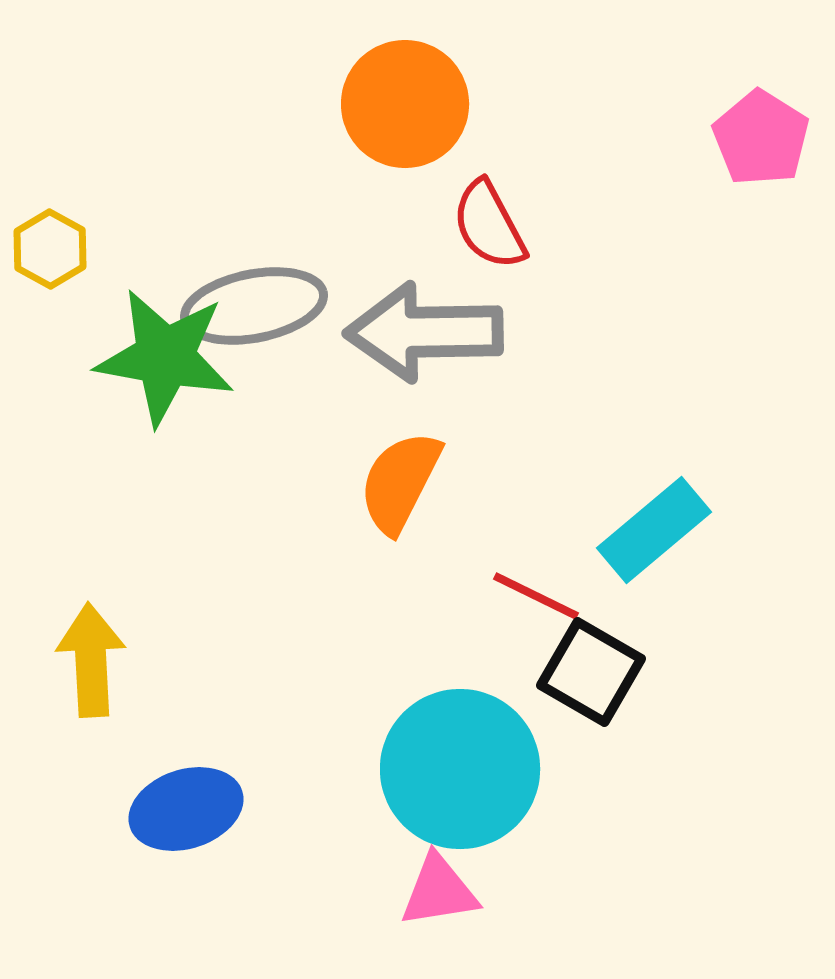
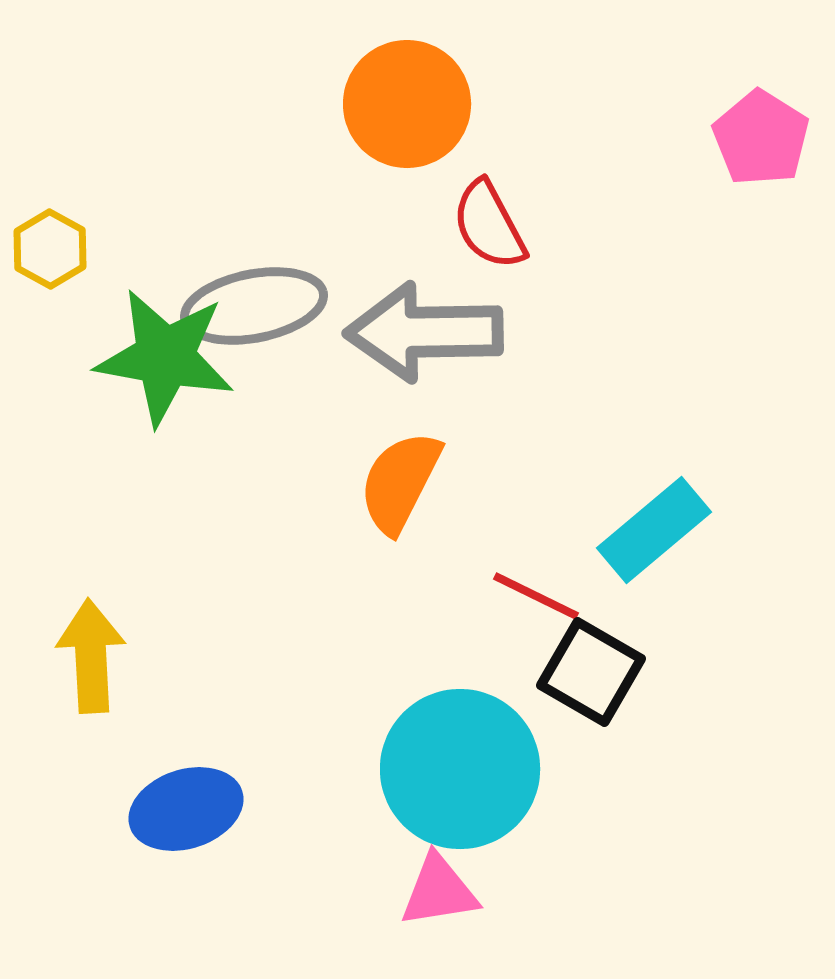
orange circle: moved 2 px right
yellow arrow: moved 4 px up
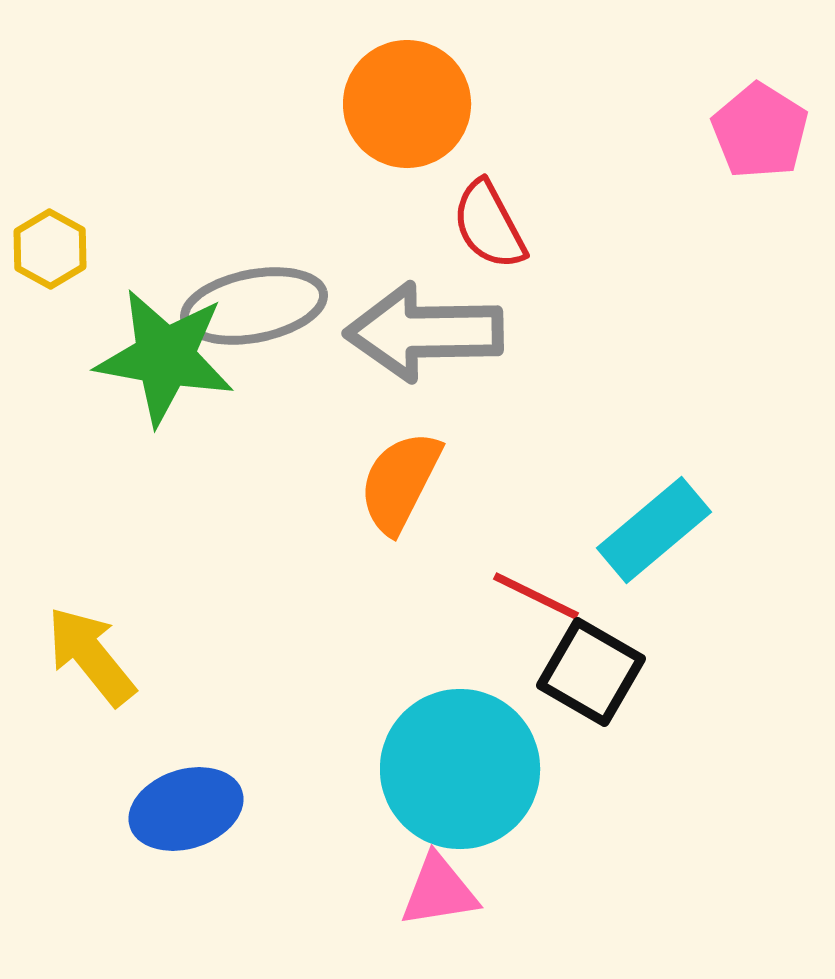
pink pentagon: moved 1 px left, 7 px up
yellow arrow: rotated 36 degrees counterclockwise
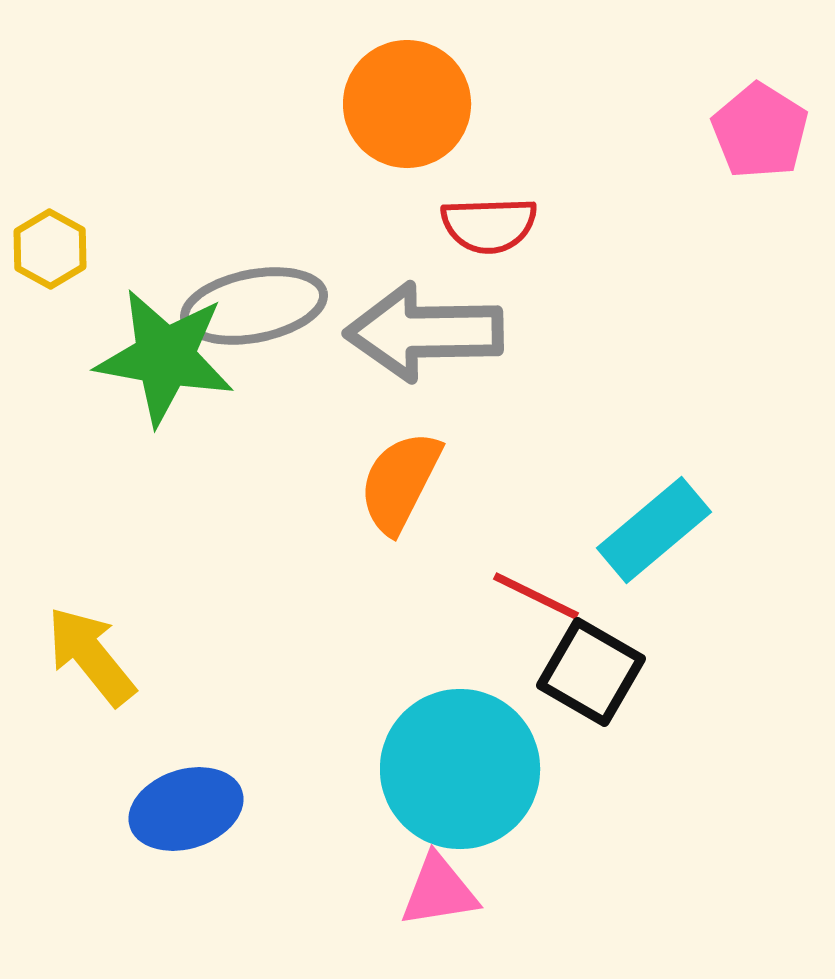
red semicircle: rotated 64 degrees counterclockwise
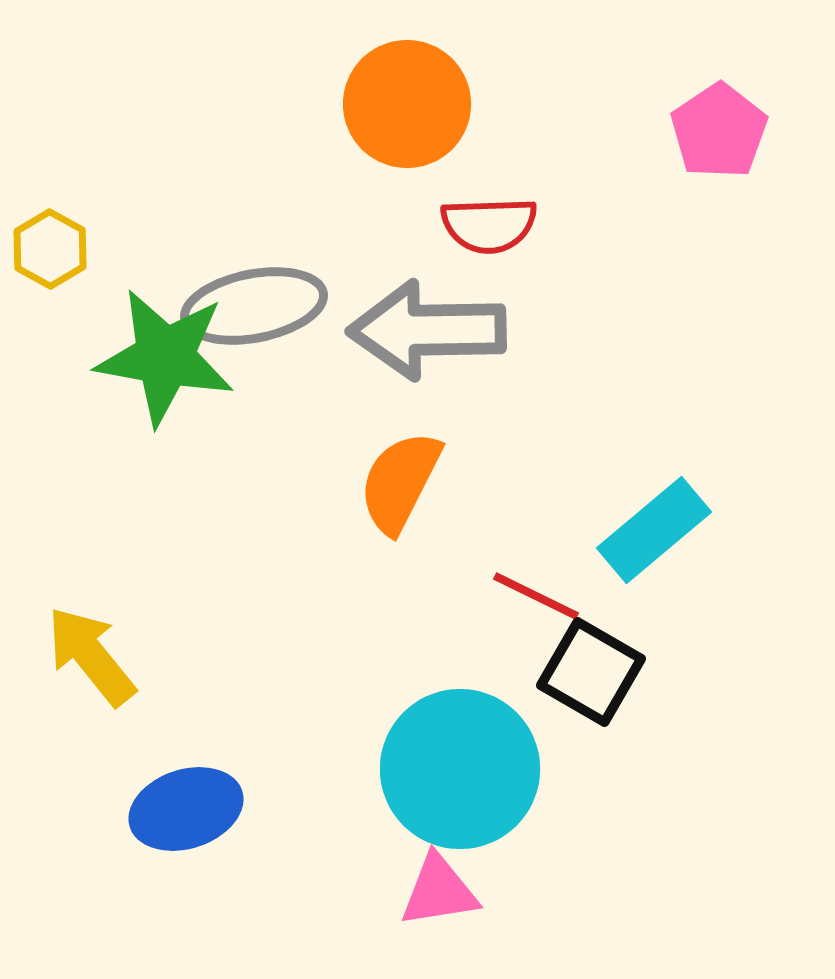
pink pentagon: moved 41 px left; rotated 6 degrees clockwise
gray arrow: moved 3 px right, 2 px up
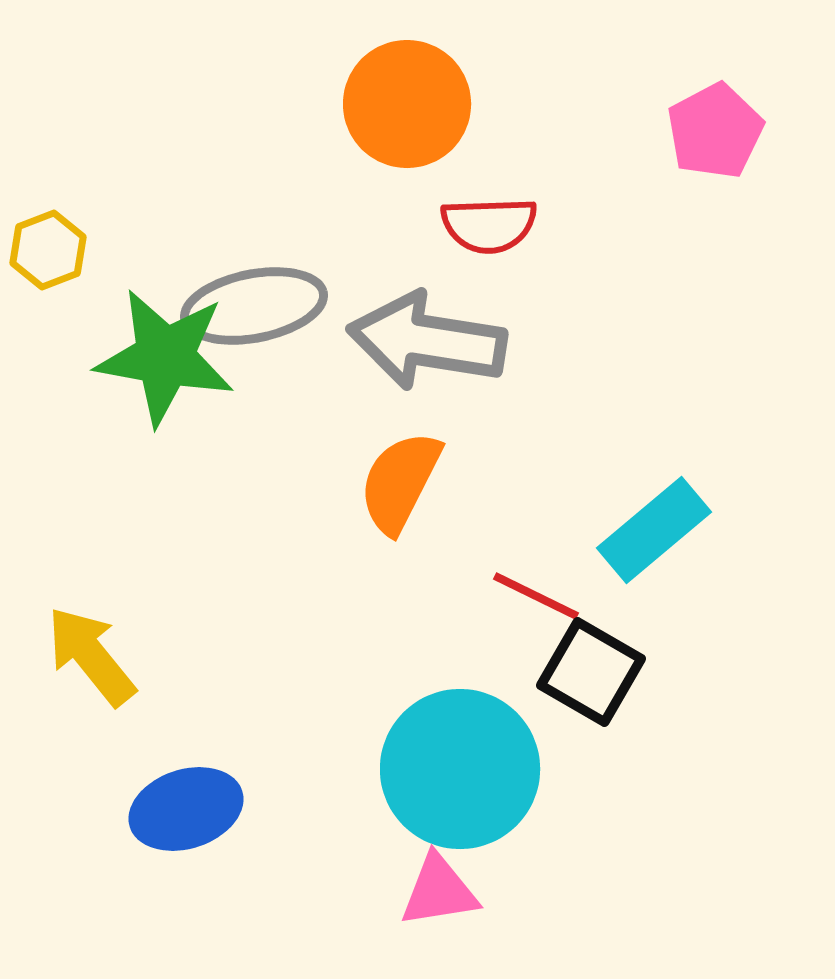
pink pentagon: moved 4 px left; rotated 6 degrees clockwise
yellow hexagon: moved 2 px left, 1 px down; rotated 10 degrees clockwise
gray arrow: moved 11 px down; rotated 10 degrees clockwise
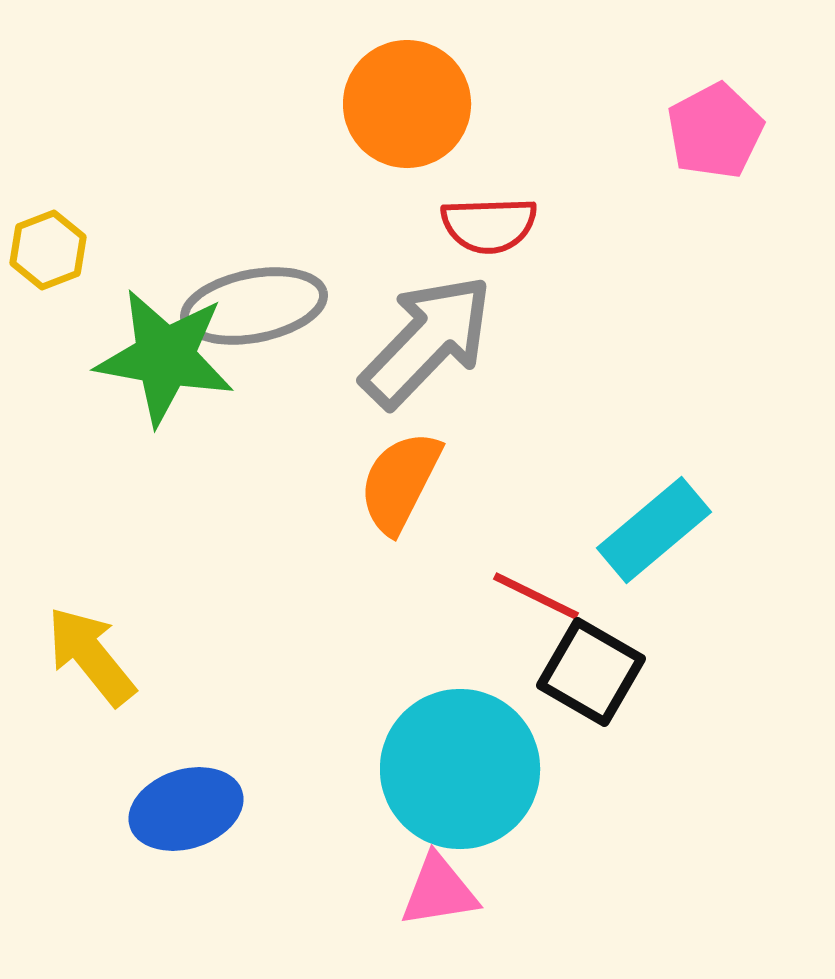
gray arrow: rotated 125 degrees clockwise
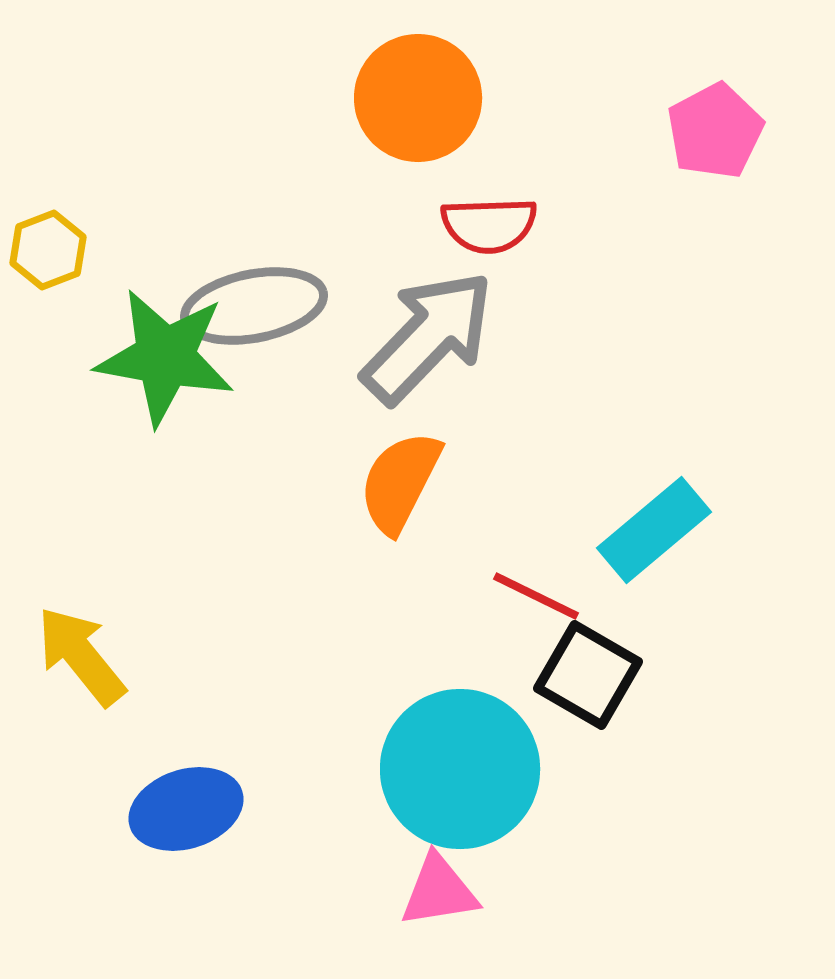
orange circle: moved 11 px right, 6 px up
gray arrow: moved 1 px right, 4 px up
yellow arrow: moved 10 px left
black square: moved 3 px left, 3 px down
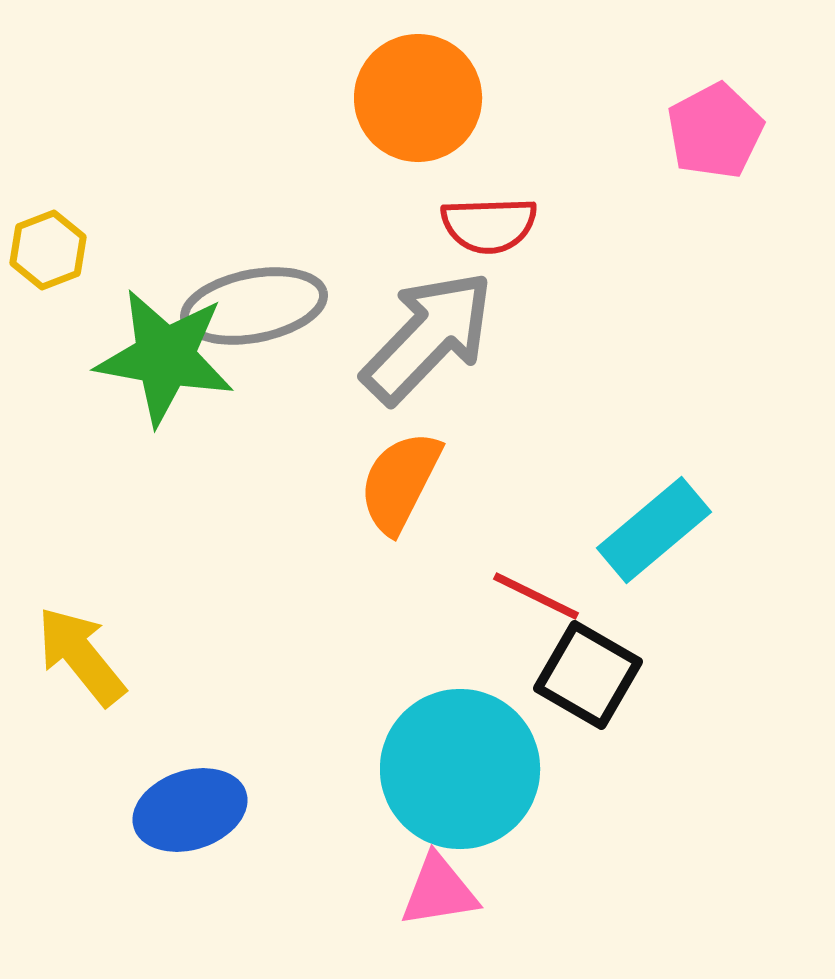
blue ellipse: moved 4 px right, 1 px down
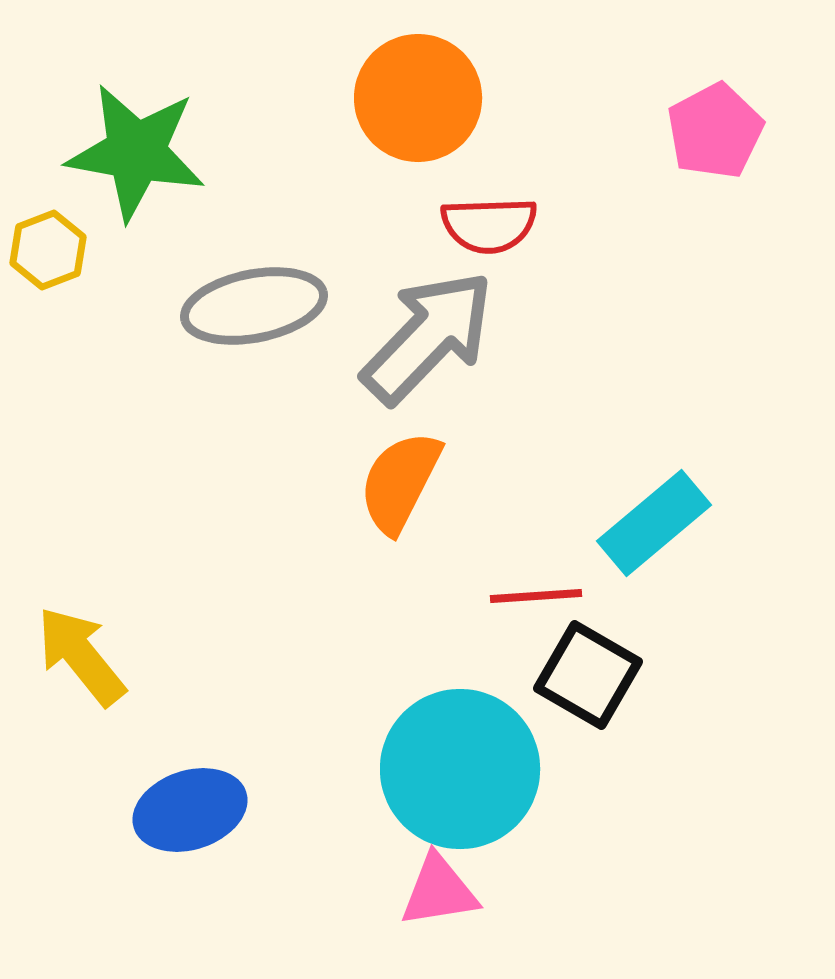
green star: moved 29 px left, 205 px up
cyan rectangle: moved 7 px up
red line: rotated 30 degrees counterclockwise
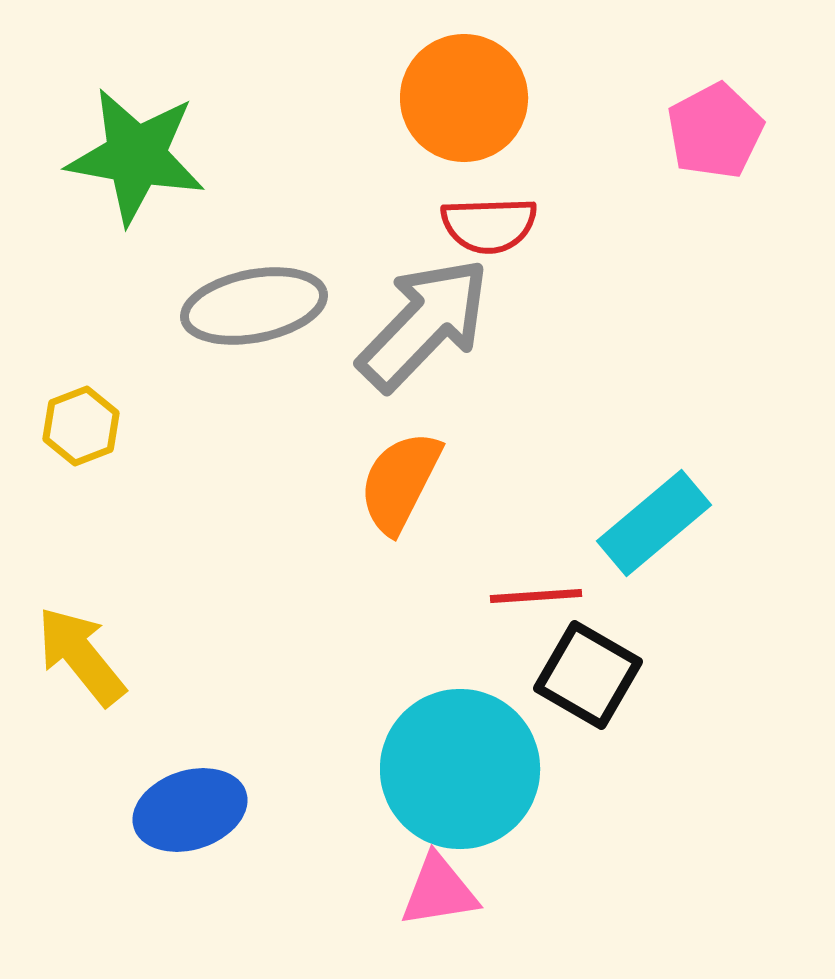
orange circle: moved 46 px right
green star: moved 4 px down
yellow hexagon: moved 33 px right, 176 px down
gray arrow: moved 4 px left, 13 px up
